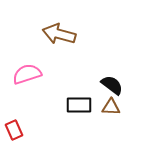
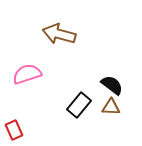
black rectangle: rotated 50 degrees counterclockwise
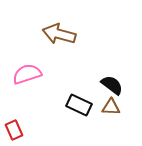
black rectangle: rotated 75 degrees clockwise
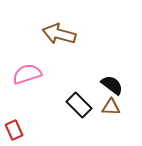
black rectangle: rotated 20 degrees clockwise
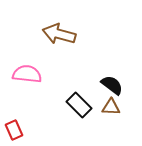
pink semicircle: rotated 24 degrees clockwise
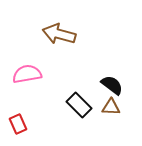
pink semicircle: rotated 16 degrees counterclockwise
red rectangle: moved 4 px right, 6 px up
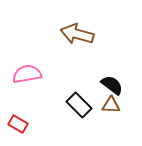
brown arrow: moved 18 px right
brown triangle: moved 2 px up
red rectangle: rotated 36 degrees counterclockwise
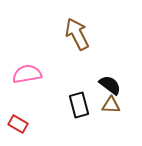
brown arrow: rotated 48 degrees clockwise
black semicircle: moved 2 px left
black rectangle: rotated 30 degrees clockwise
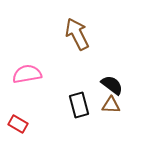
black semicircle: moved 2 px right
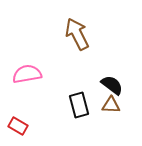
red rectangle: moved 2 px down
